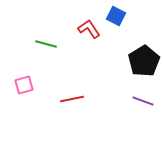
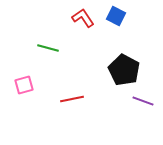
red L-shape: moved 6 px left, 11 px up
green line: moved 2 px right, 4 px down
black pentagon: moved 20 px left, 9 px down; rotated 12 degrees counterclockwise
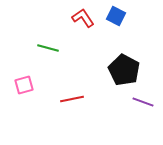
purple line: moved 1 px down
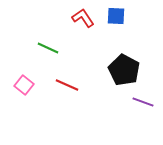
blue square: rotated 24 degrees counterclockwise
green line: rotated 10 degrees clockwise
pink square: rotated 36 degrees counterclockwise
red line: moved 5 px left, 14 px up; rotated 35 degrees clockwise
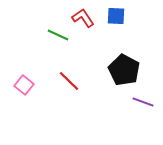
green line: moved 10 px right, 13 px up
red line: moved 2 px right, 4 px up; rotated 20 degrees clockwise
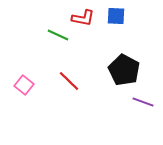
red L-shape: rotated 135 degrees clockwise
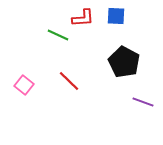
red L-shape: rotated 15 degrees counterclockwise
black pentagon: moved 8 px up
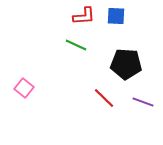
red L-shape: moved 1 px right, 2 px up
green line: moved 18 px right, 10 px down
black pentagon: moved 2 px right, 2 px down; rotated 24 degrees counterclockwise
red line: moved 35 px right, 17 px down
pink square: moved 3 px down
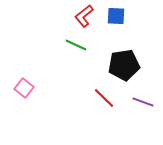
red L-shape: rotated 145 degrees clockwise
black pentagon: moved 2 px left, 1 px down; rotated 12 degrees counterclockwise
